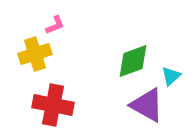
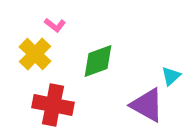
pink L-shape: rotated 60 degrees clockwise
yellow cross: rotated 28 degrees counterclockwise
green diamond: moved 35 px left
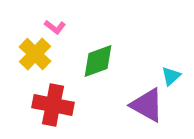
pink L-shape: moved 2 px down
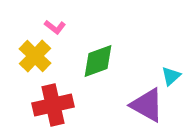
yellow cross: moved 2 px down
red cross: rotated 24 degrees counterclockwise
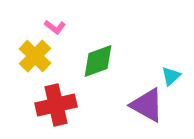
red cross: moved 3 px right
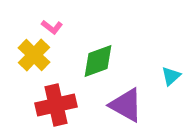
pink L-shape: moved 3 px left
yellow cross: moved 1 px left, 1 px up
purple triangle: moved 21 px left
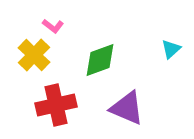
pink L-shape: moved 1 px right, 1 px up
green diamond: moved 2 px right, 1 px up
cyan triangle: moved 27 px up
purple triangle: moved 1 px right, 3 px down; rotated 6 degrees counterclockwise
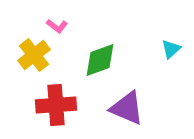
pink L-shape: moved 4 px right
yellow cross: rotated 8 degrees clockwise
red cross: rotated 9 degrees clockwise
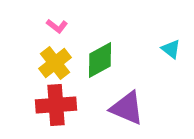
cyan triangle: rotated 40 degrees counterclockwise
yellow cross: moved 21 px right, 8 px down
green diamond: rotated 9 degrees counterclockwise
